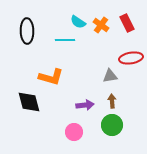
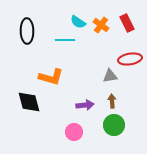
red ellipse: moved 1 px left, 1 px down
green circle: moved 2 px right
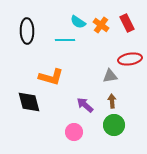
purple arrow: rotated 132 degrees counterclockwise
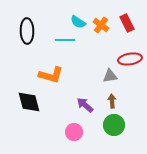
orange L-shape: moved 2 px up
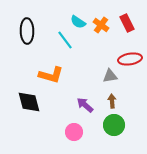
cyan line: rotated 54 degrees clockwise
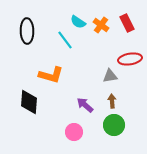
black diamond: rotated 20 degrees clockwise
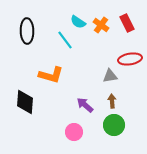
black diamond: moved 4 px left
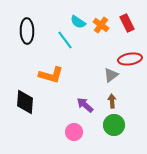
gray triangle: moved 1 px right, 1 px up; rotated 28 degrees counterclockwise
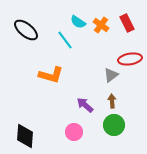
black ellipse: moved 1 px left, 1 px up; rotated 50 degrees counterclockwise
black diamond: moved 34 px down
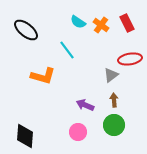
cyan line: moved 2 px right, 10 px down
orange L-shape: moved 8 px left, 1 px down
brown arrow: moved 2 px right, 1 px up
purple arrow: rotated 18 degrees counterclockwise
pink circle: moved 4 px right
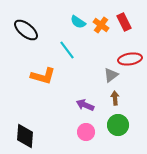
red rectangle: moved 3 px left, 1 px up
brown arrow: moved 1 px right, 2 px up
green circle: moved 4 px right
pink circle: moved 8 px right
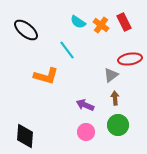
orange L-shape: moved 3 px right
